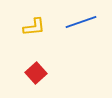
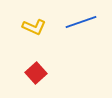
yellow L-shape: rotated 30 degrees clockwise
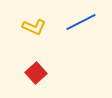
blue line: rotated 8 degrees counterclockwise
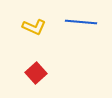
blue line: rotated 32 degrees clockwise
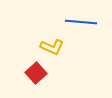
yellow L-shape: moved 18 px right, 20 px down
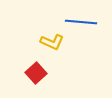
yellow L-shape: moved 5 px up
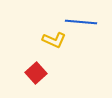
yellow L-shape: moved 2 px right, 2 px up
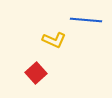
blue line: moved 5 px right, 2 px up
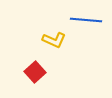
red square: moved 1 px left, 1 px up
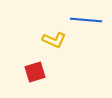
red square: rotated 25 degrees clockwise
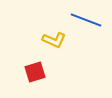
blue line: rotated 16 degrees clockwise
